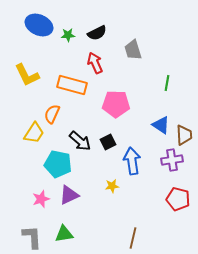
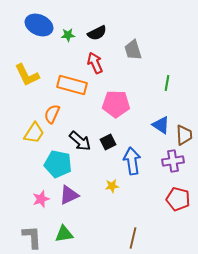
purple cross: moved 1 px right, 1 px down
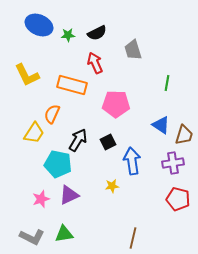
brown trapezoid: rotated 20 degrees clockwise
black arrow: moved 2 px left, 1 px up; rotated 100 degrees counterclockwise
purple cross: moved 2 px down
gray L-shape: rotated 120 degrees clockwise
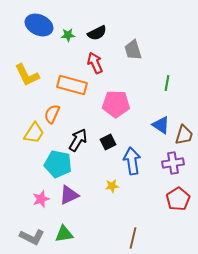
red pentagon: rotated 25 degrees clockwise
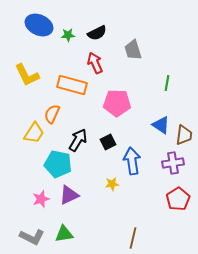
pink pentagon: moved 1 px right, 1 px up
brown trapezoid: rotated 10 degrees counterclockwise
yellow star: moved 2 px up
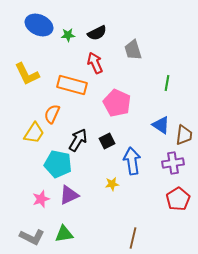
yellow L-shape: moved 1 px up
pink pentagon: rotated 24 degrees clockwise
black square: moved 1 px left, 1 px up
